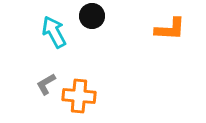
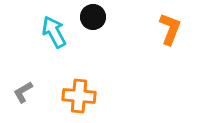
black circle: moved 1 px right, 1 px down
orange L-shape: rotated 72 degrees counterclockwise
gray L-shape: moved 23 px left, 8 px down
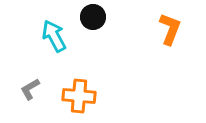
cyan arrow: moved 4 px down
gray L-shape: moved 7 px right, 3 px up
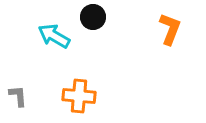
cyan arrow: rotated 32 degrees counterclockwise
gray L-shape: moved 12 px left, 7 px down; rotated 115 degrees clockwise
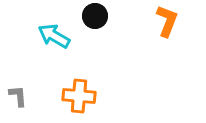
black circle: moved 2 px right, 1 px up
orange L-shape: moved 3 px left, 8 px up
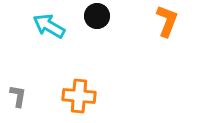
black circle: moved 2 px right
cyan arrow: moved 5 px left, 10 px up
gray L-shape: rotated 15 degrees clockwise
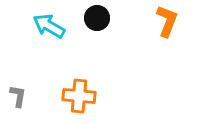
black circle: moved 2 px down
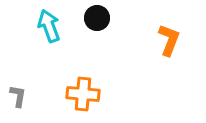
orange L-shape: moved 2 px right, 19 px down
cyan arrow: rotated 40 degrees clockwise
orange cross: moved 4 px right, 2 px up
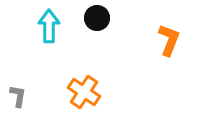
cyan arrow: rotated 20 degrees clockwise
orange cross: moved 1 px right, 2 px up; rotated 28 degrees clockwise
